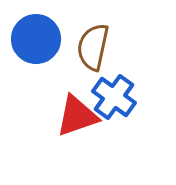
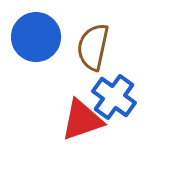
blue circle: moved 2 px up
red triangle: moved 5 px right, 4 px down
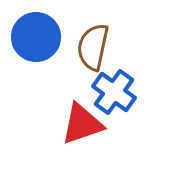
blue cross: moved 5 px up
red triangle: moved 4 px down
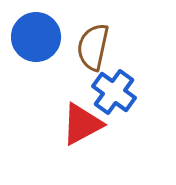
red triangle: rotated 9 degrees counterclockwise
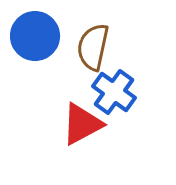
blue circle: moved 1 px left, 1 px up
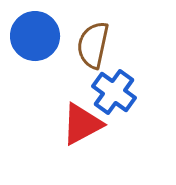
brown semicircle: moved 2 px up
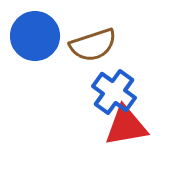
brown semicircle: rotated 120 degrees counterclockwise
red triangle: moved 44 px right, 2 px down; rotated 18 degrees clockwise
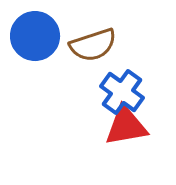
blue cross: moved 8 px right
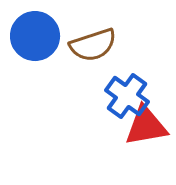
blue cross: moved 5 px right, 4 px down
red triangle: moved 20 px right
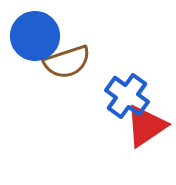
brown semicircle: moved 26 px left, 17 px down
red triangle: rotated 24 degrees counterclockwise
